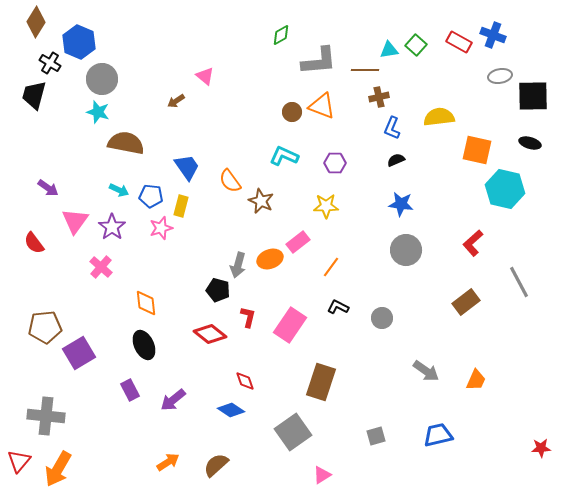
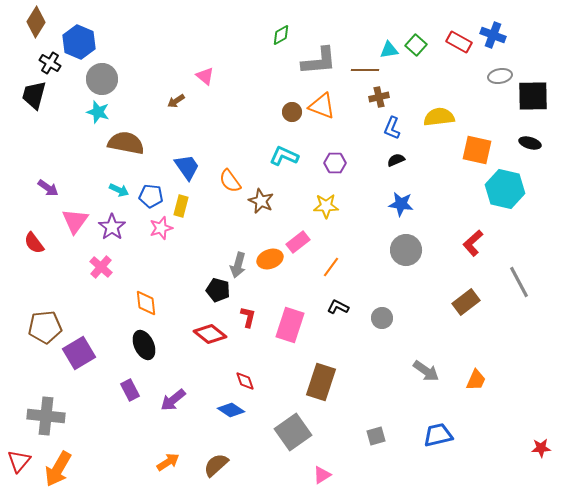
pink rectangle at (290, 325): rotated 16 degrees counterclockwise
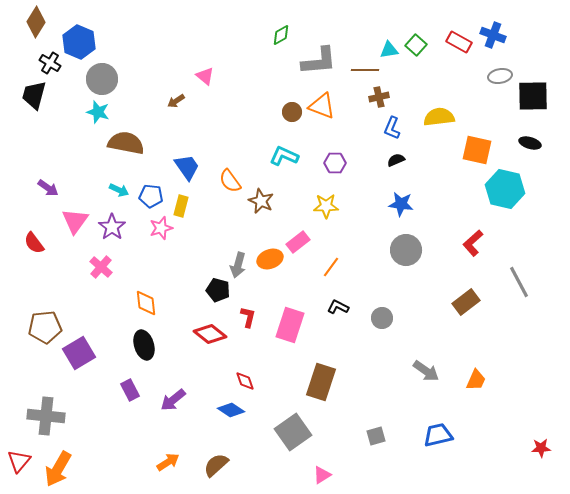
black ellipse at (144, 345): rotated 8 degrees clockwise
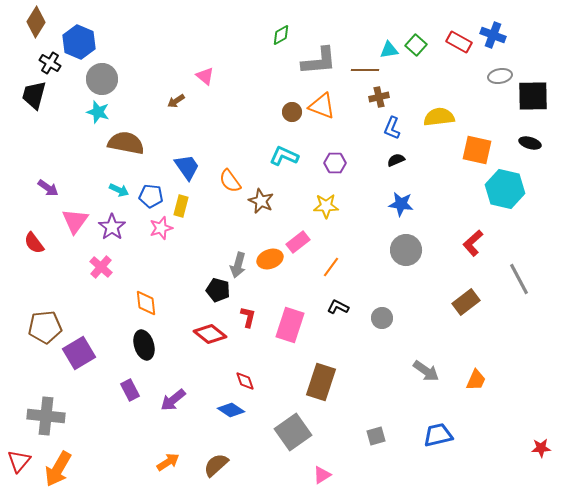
gray line at (519, 282): moved 3 px up
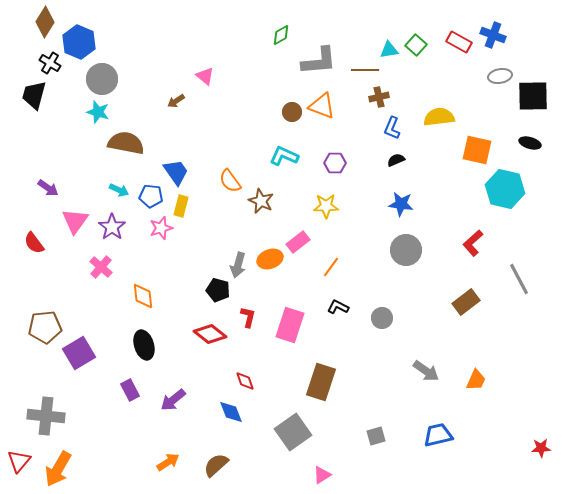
brown diamond at (36, 22): moved 9 px right
blue trapezoid at (187, 167): moved 11 px left, 5 px down
orange diamond at (146, 303): moved 3 px left, 7 px up
blue diamond at (231, 410): moved 2 px down; rotated 36 degrees clockwise
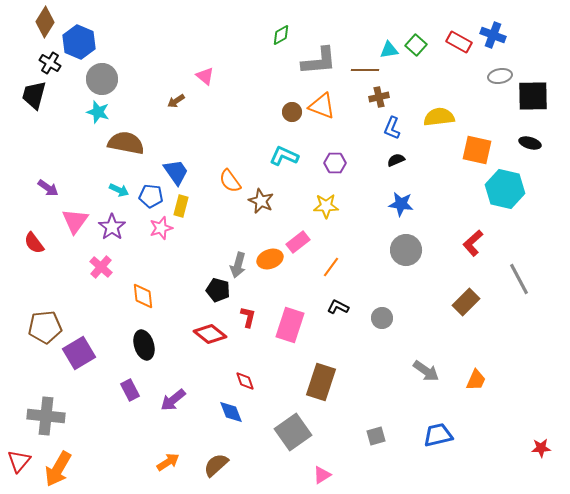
brown rectangle at (466, 302): rotated 8 degrees counterclockwise
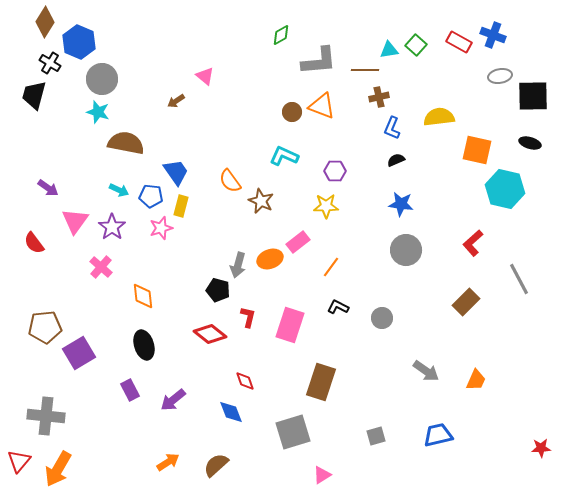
purple hexagon at (335, 163): moved 8 px down
gray square at (293, 432): rotated 18 degrees clockwise
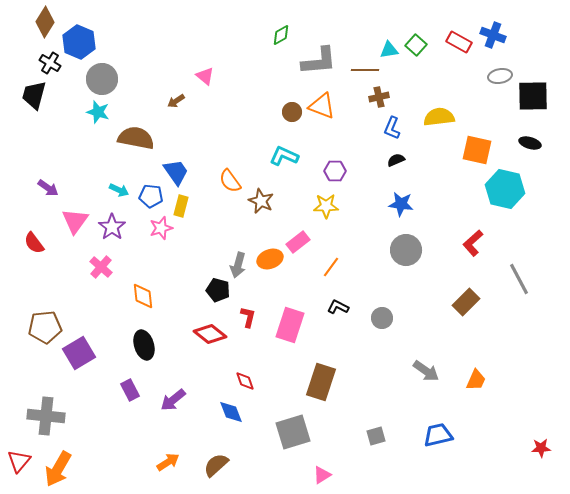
brown semicircle at (126, 143): moved 10 px right, 5 px up
